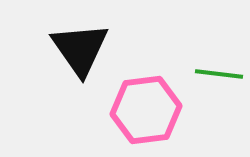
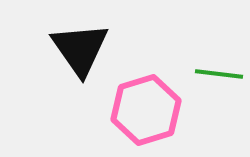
pink hexagon: rotated 10 degrees counterclockwise
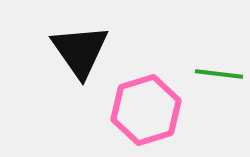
black triangle: moved 2 px down
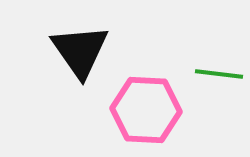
pink hexagon: rotated 20 degrees clockwise
